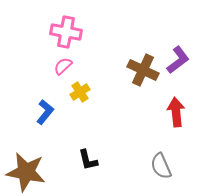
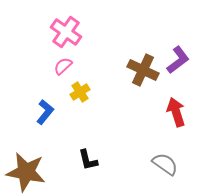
pink cross: rotated 24 degrees clockwise
red arrow: rotated 12 degrees counterclockwise
gray semicircle: moved 4 px right, 2 px up; rotated 148 degrees clockwise
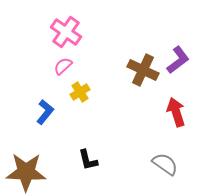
brown star: rotated 9 degrees counterclockwise
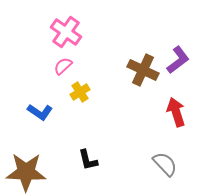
blue L-shape: moved 5 px left; rotated 85 degrees clockwise
gray semicircle: rotated 12 degrees clockwise
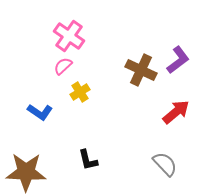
pink cross: moved 3 px right, 4 px down
brown cross: moved 2 px left
red arrow: rotated 68 degrees clockwise
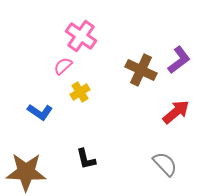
pink cross: moved 12 px right
purple L-shape: moved 1 px right
black L-shape: moved 2 px left, 1 px up
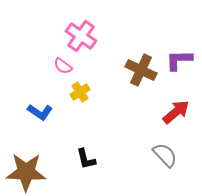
purple L-shape: rotated 144 degrees counterclockwise
pink semicircle: rotated 102 degrees counterclockwise
gray semicircle: moved 9 px up
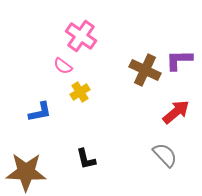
brown cross: moved 4 px right
blue L-shape: rotated 45 degrees counterclockwise
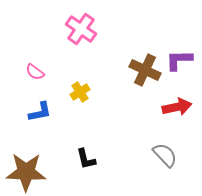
pink cross: moved 7 px up
pink semicircle: moved 28 px left, 6 px down
red arrow: moved 1 px right, 5 px up; rotated 28 degrees clockwise
